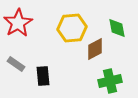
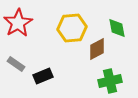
brown diamond: moved 2 px right
black rectangle: rotated 72 degrees clockwise
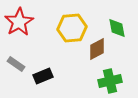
red star: moved 1 px right, 1 px up
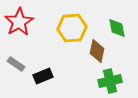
brown diamond: moved 2 px down; rotated 50 degrees counterclockwise
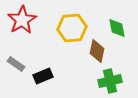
red star: moved 3 px right, 2 px up
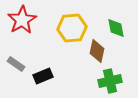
green diamond: moved 1 px left
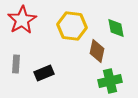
yellow hexagon: moved 2 px up; rotated 12 degrees clockwise
gray rectangle: rotated 60 degrees clockwise
black rectangle: moved 1 px right, 3 px up
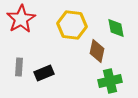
red star: moved 1 px left, 1 px up
yellow hexagon: moved 1 px up
gray rectangle: moved 3 px right, 3 px down
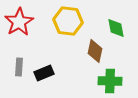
red star: moved 2 px left, 3 px down
yellow hexagon: moved 4 px left, 4 px up
brown diamond: moved 2 px left
green cross: rotated 15 degrees clockwise
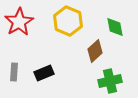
yellow hexagon: rotated 16 degrees clockwise
green diamond: moved 1 px left, 1 px up
brown diamond: rotated 35 degrees clockwise
gray rectangle: moved 5 px left, 5 px down
green cross: rotated 15 degrees counterclockwise
